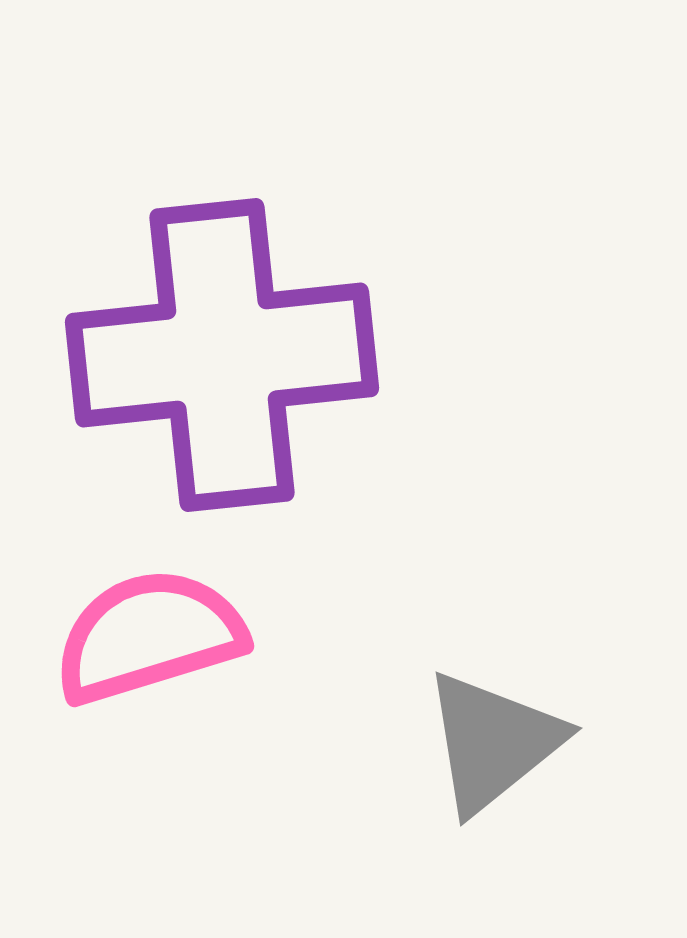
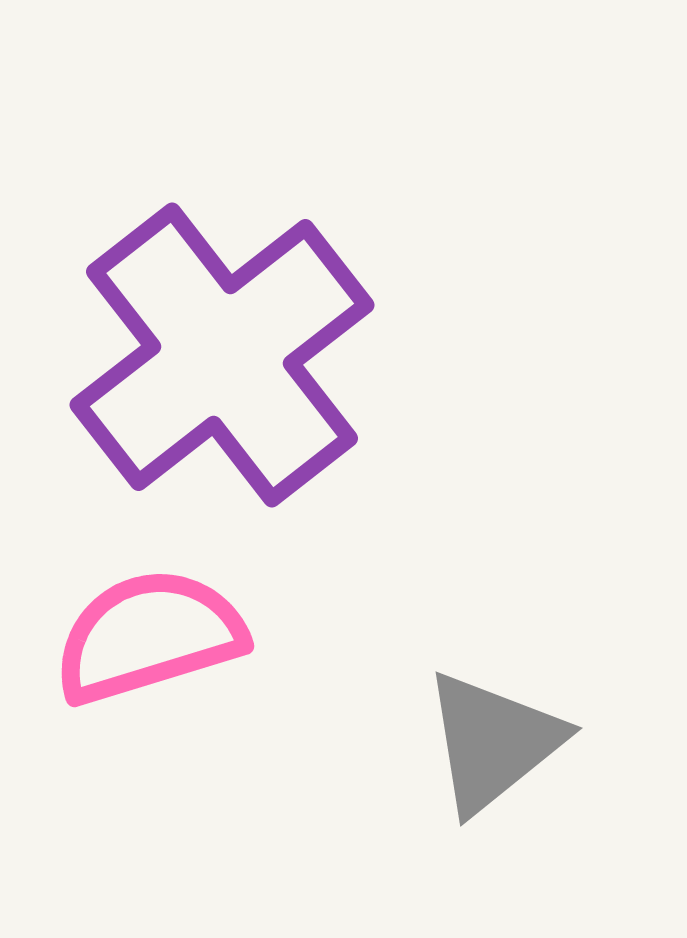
purple cross: rotated 32 degrees counterclockwise
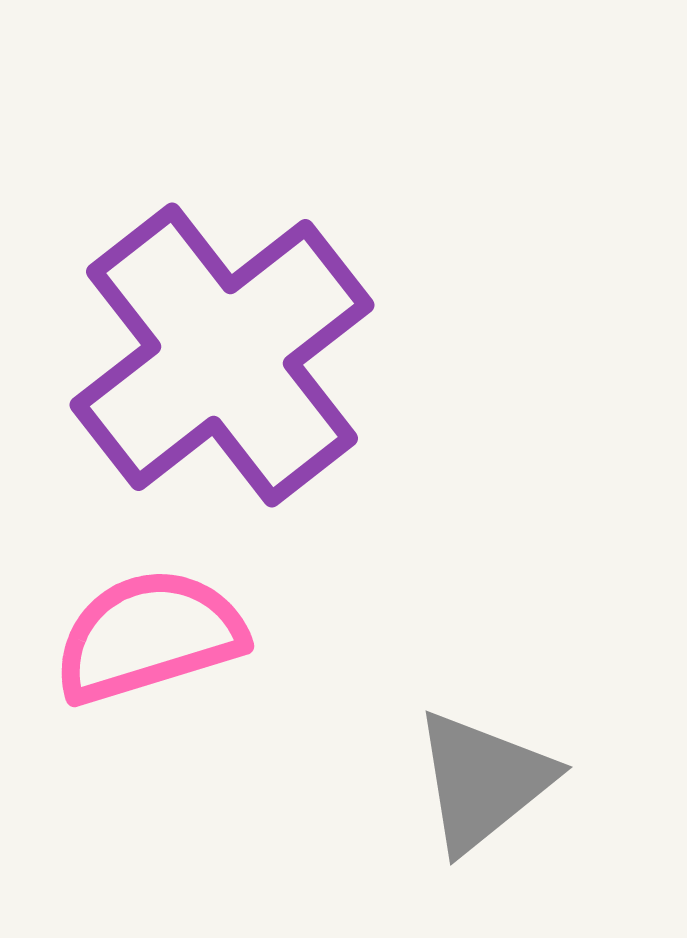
gray triangle: moved 10 px left, 39 px down
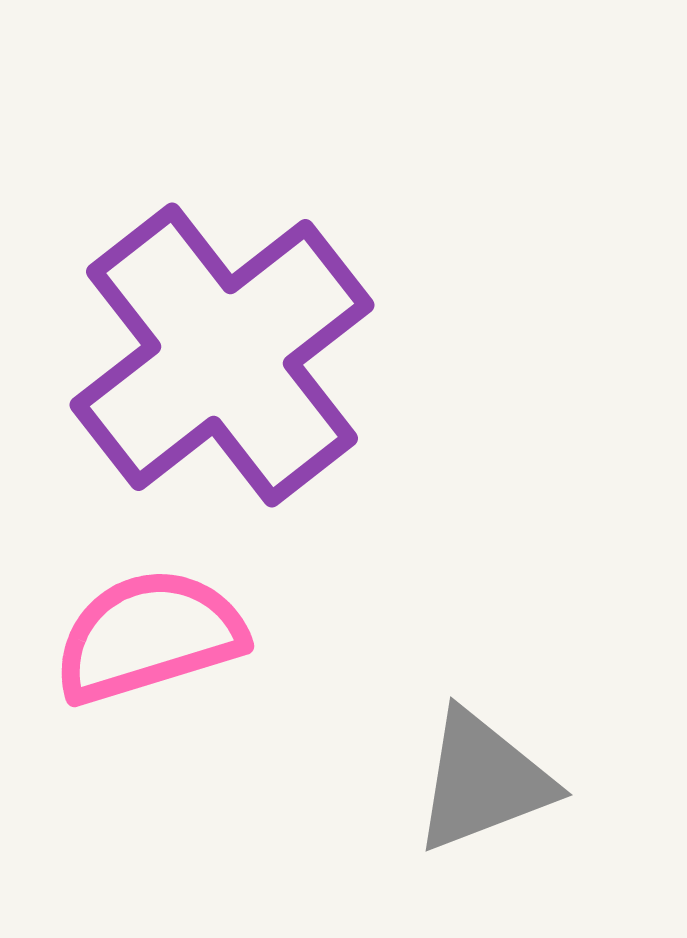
gray triangle: rotated 18 degrees clockwise
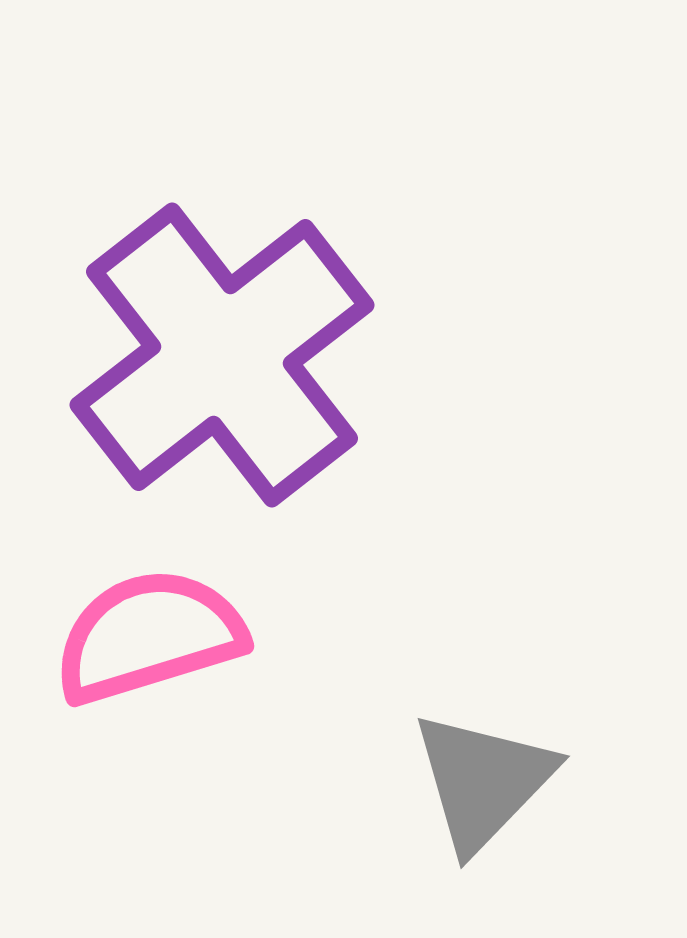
gray triangle: rotated 25 degrees counterclockwise
